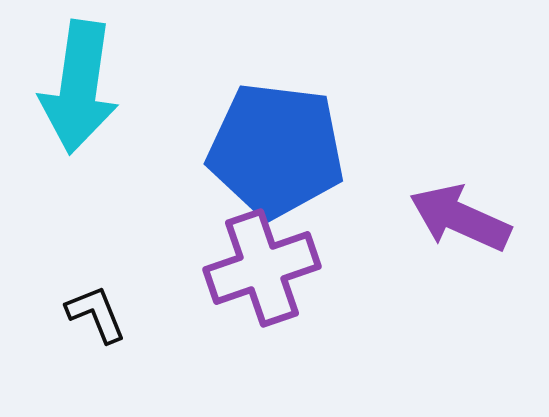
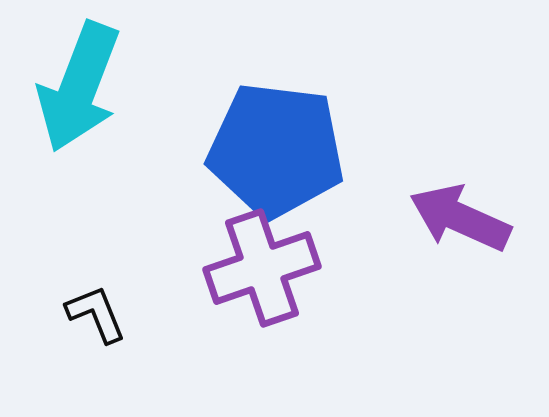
cyan arrow: rotated 13 degrees clockwise
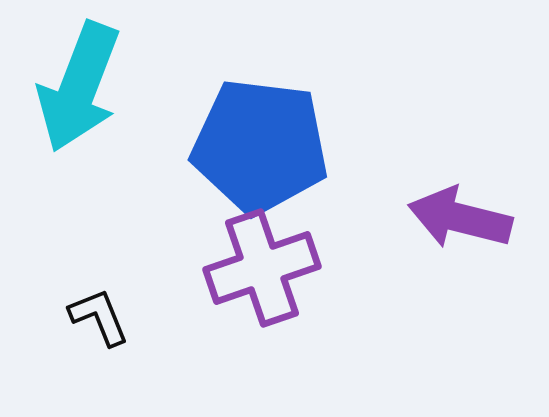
blue pentagon: moved 16 px left, 4 px up
purple arrow: rotated 10 degrees counterclockwise
black L-shape: moved 3 px right, 3 px down
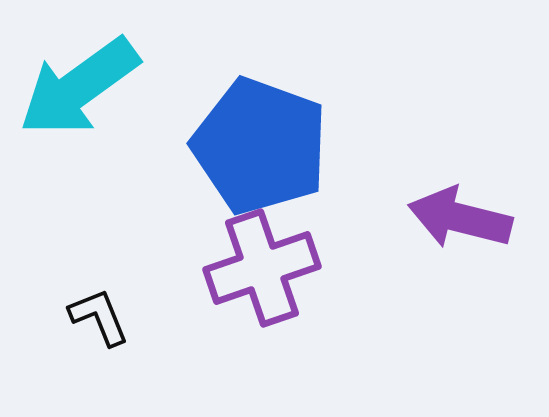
cyan arrow: rotated 33 degrees clockwise
blue pentagon: rotated 13 degrees clockwise
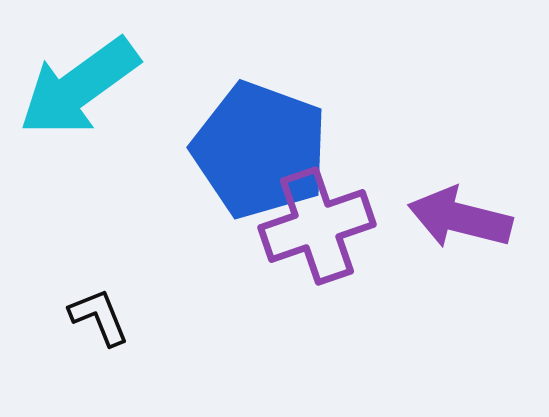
blue pentagon: moved 4 px down
purple cross: moved 55 px right, 42 px up
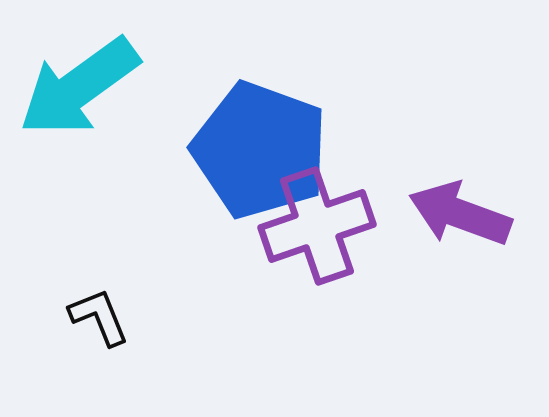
purple arrow: moved 4 px up; rotated 6 degrees clockwise
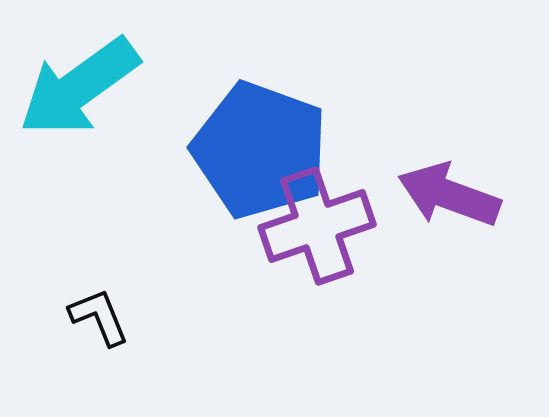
purple arrow: moved 11 px left, 19 px up
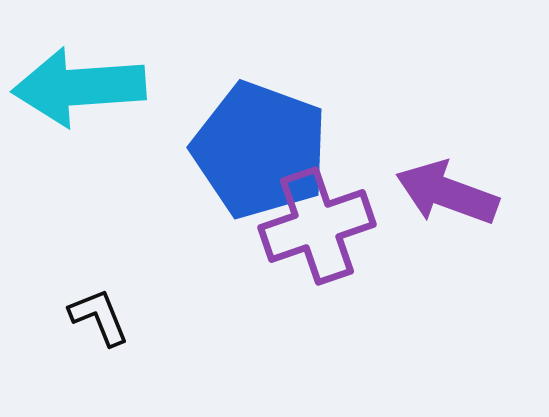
cyan arrow: rotated 32 degrees clockwise
purple arrow: moved 2 px left, 2 px up
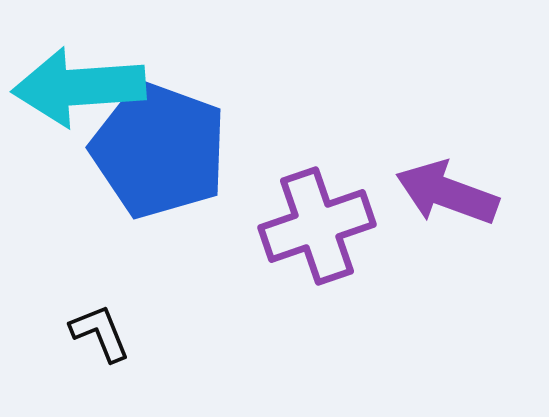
blue pentagon: moved 101 px left
black L-shape: moved 1 px right, 16 px down
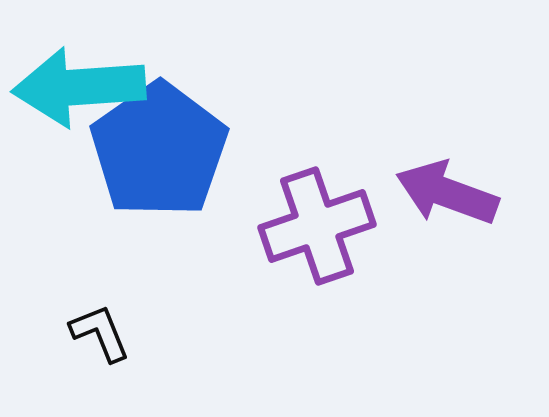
blue pentagon: rotated 17 degrees clockwise
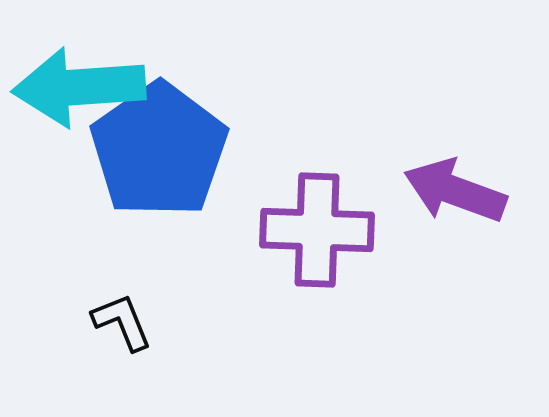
purple arrow: moved 8 px right, 2 px up
purple cross: moved 4 px down; rotated 21 degrees clockwise
black L-shape: moved 22 px right, 11 px up
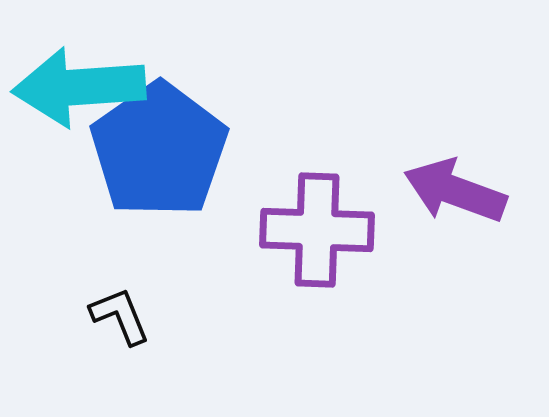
black L-shape: moved 2 px left, 6 px up
